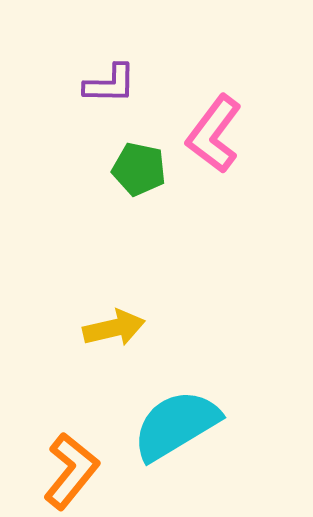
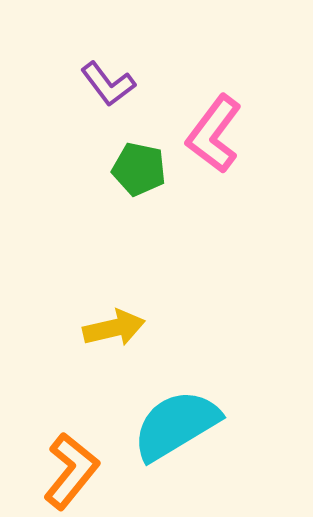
purple L-shape: moved 2 px left; rotated 52 degrees clockwise
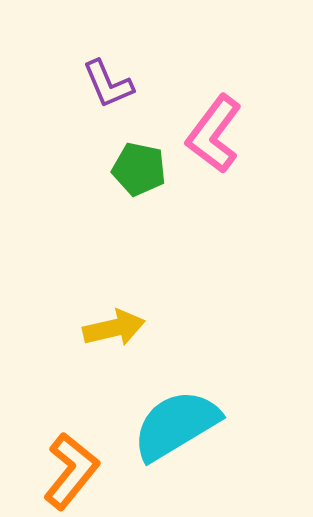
purple L-shape: rotated 14 degrees clockwise
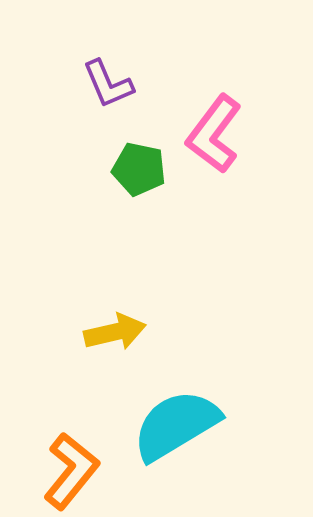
yellow arrow: moved 1 px right, 4 px down
